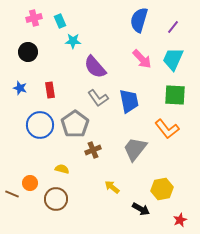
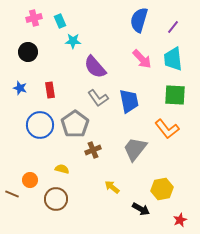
cyan trapezoid: rotated 30 degrees counterclockwise
orange circle: moved 3 px up
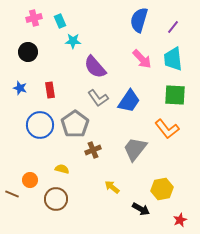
blue trapezoid: rotated 45 degrees clockwise
